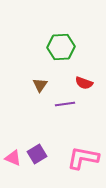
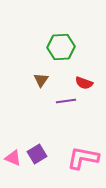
brown triangle: moved 1 px right, 5 px up
purple line: moved 1 px right, 3 px up
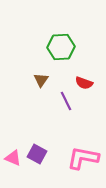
purple line: rotated 72 degrees clockwise
purple square: rotated 30 degrees counterclockwise
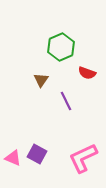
green hexagon: rotated 20 degrees counterclockwise
red semicircle: moved 3 px right, 10 px up
pink L-shape: rotated 36 degrees counterclockwise
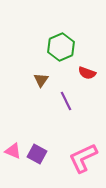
pink triangle: moved 7 px up
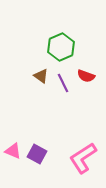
red semicircle: moved 1 px left, 3 px down
brown triangle: moved 4 px up; rotated 28 degrees counterclockwise
purple line: moved 3 px left, 18 px up
pink L-shape: rotated 8 degrees counterclockwise
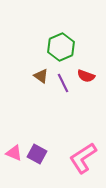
pink triangle: moved 1 px right, 2 px down
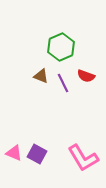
brown triangle: rotated 14 degrees counterclockwise
pink L-shape: rotated 88 degrees counterclockwise
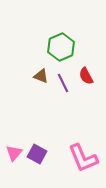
red semicircle: rotated 42 degrees clockwise
pink triangle: rotated 48 degrees clockwise
pink L-shape: rotated 8 degrees clockwise
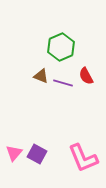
purple line: rotated 48 degrees counterclockwise
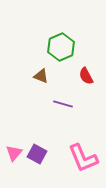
purple line: moved 21 px down
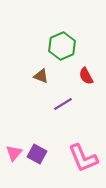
green hexagon: moved 1 px right, 1 px up
purple line: rotated 48 degrees counterclockwise
